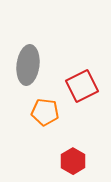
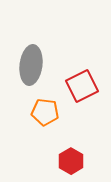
gray ellipse: moved 3 px right
red hexagon: moved 2 px left
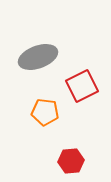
gray ellipse: moved 7 px right, 8 px up; rotated 63 degrees clockwise
red hexagon: rotated 25 degrees clockwise
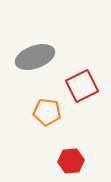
gray ellipse: moved 3 px left
orange pentagon: moved 2 px right
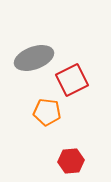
gray ellipse: moved 1 px left, 1 px down
red square: moved 10 px left, 6 px up
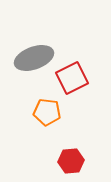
red square: moved 2 px up
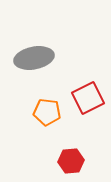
gray ellipse: rotated 9 degrees clockwise
red square: moved 16 px right, 20 px down
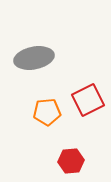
red square: moved 2 px down
orange pentagon: rotated 12 degrees counterclockwise
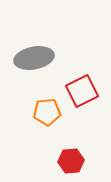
red square: moved 6 px left, 9 px up
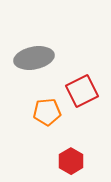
red hexagon: rotated 25 degrees counterclockwise
